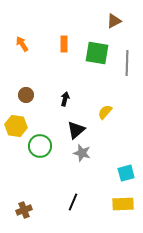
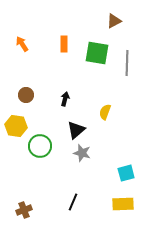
yellow semicircle: rotated 21 degrees counterclockwise
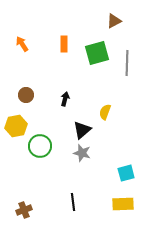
green square: rotated 25 degrees counterclockwise
yellow hexagon: rotated 20 degrees counterclockwise
black triangle: moved 6 px right
black line: rotated 30 degrees counterclockwise
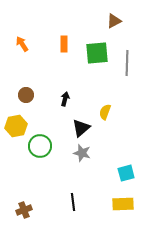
green square: rotated 10 degrees clockwise
black triangle: moved 1 px left, 2 px up
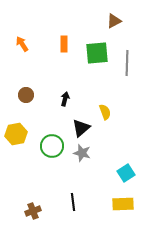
yellow semicircle: rotated 140 degrees clockwise
yellow hexagon: moved 8 px down
green circle: moved 12 px right
cyan square: rotated 18 degrees counterclockwise
brown cross: moved 9 px right, 1 px down
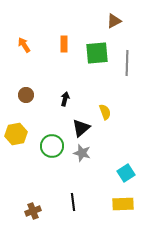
orange arrow: moved 2 px right, 1 px down
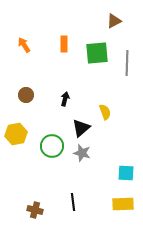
cyan square: rotated 36 degrees clockwise
brown cross: moved 2 px right, 1 px up; rotated 35 degrees clockwise
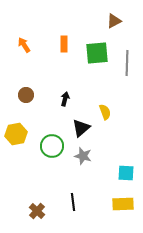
gray star: moved 1 px right, 3 px down
brown cross: moved 2 px right, 1 px down; rotated 28 degrees clockwise
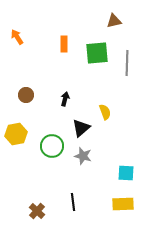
brown triangle: rotated 14 degrees clockwise
orange arrow: moved 7 px left, 8 px up
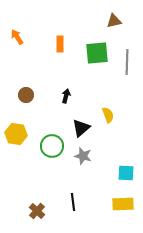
orange rectangle: moved 4 px left
gray line: moved 1 px up
black arrow: moved 1 px right, 3 px up
yellow semicircle: moved 3 px right, 3 px down
yellow hexagon: rotated 20 degrees clockwise
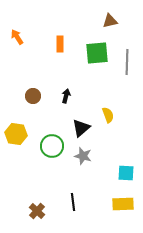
brown triangle: moved 4 px left
brown circle: moved 7 px right, 1 px down
